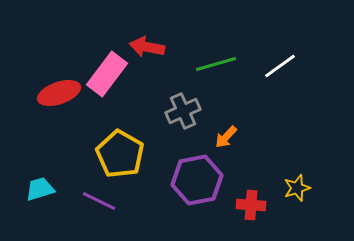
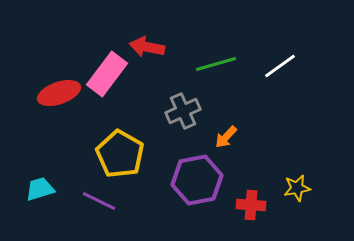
yellow star: rotated 8 degrees clockwise
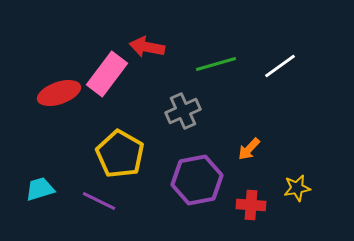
orange arrow: moved 23 px right, 12 px down
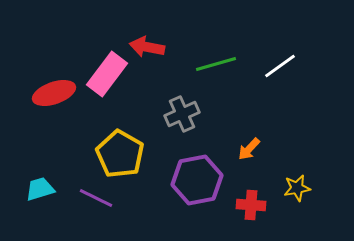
red ellipse: moved 5 px left
gray cross: moved 1 px left, 3 px down
purple line: moved 3 px left, 3 px up
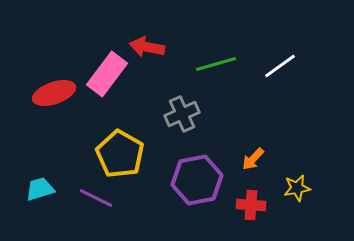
orange arrow: moved 4 px right, 10 px down
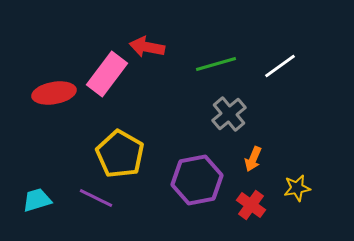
red ellipse: rotated 9 degrees clockwise
gray cross: moved 47 px right; rotated 16 degrees counterclockwise
orange arrow: rotated 20 degrees counterclockwise
cyan trapezoid: moved 3 px left, 11 px down
red cross: rotated 32 degrees clockwise
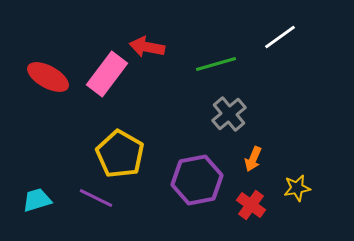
white line: moved 29 px up
red ellipse: moved 6 px left, 16 px up; rotated 39 degrees clockwise
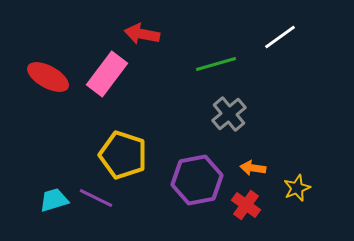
red arrow: moved 5 px left, 13 px up
yellow pentagon: moved 3 px right, 1 px down; rotated 12 degrees counterclockwise
orange arrow: moved 9 px down; rotated 75 degrees clockwise
yellow star: rotated 12 degrees counterclockwise
cyan trapezoid: moved 17 px right
red cross: moved 5 px left
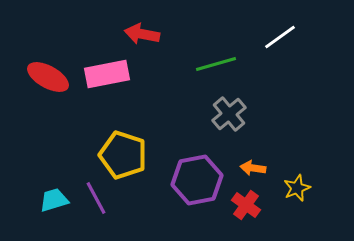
pink rectangle: rotated 42 degrees clockwise
purple line: rotated 36 degrees clockwise
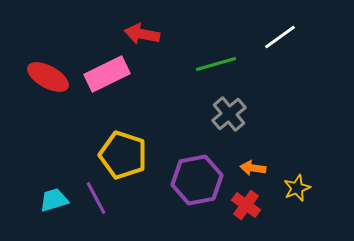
pink rectangle: rotated 15 degrees counterclockwise
